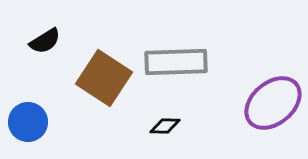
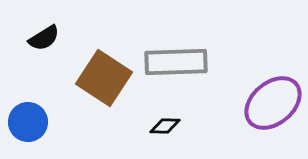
black semicircle: moved 1 px left, 3 px up
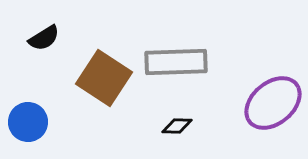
black diamond: moved 12 px right
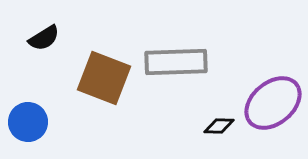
brown square: rotated 12 degrees counterclockwise
black diamond: moved 42 px right
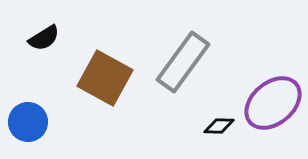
gray rectangle: moved 7 px right; rotated 52 degrees counterclockwise
brown square: moved 1 px right; rotated 8 degrees clockwise
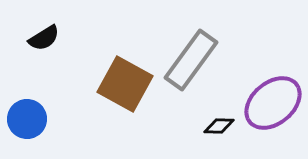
gray rectangle: moved 8 px right, 2 px up
brown square: moved 20 px right, 6 px down
blue circle: moved 1 px left, 3 px up
